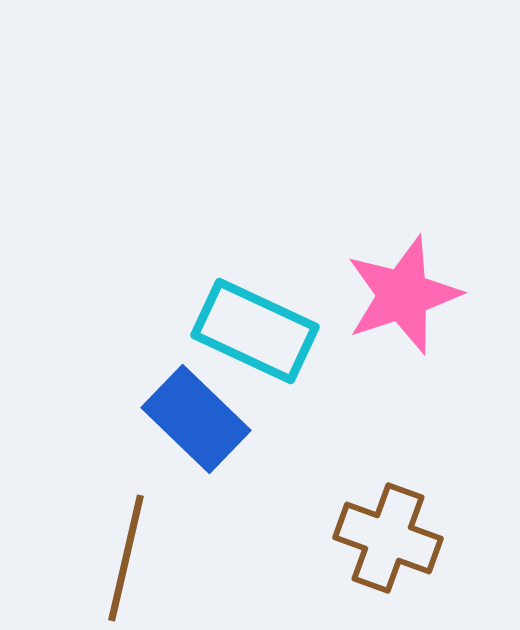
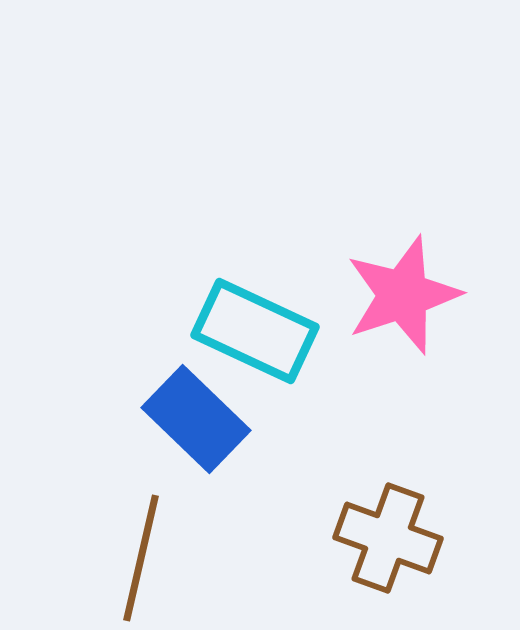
brown line: moved 15 px right
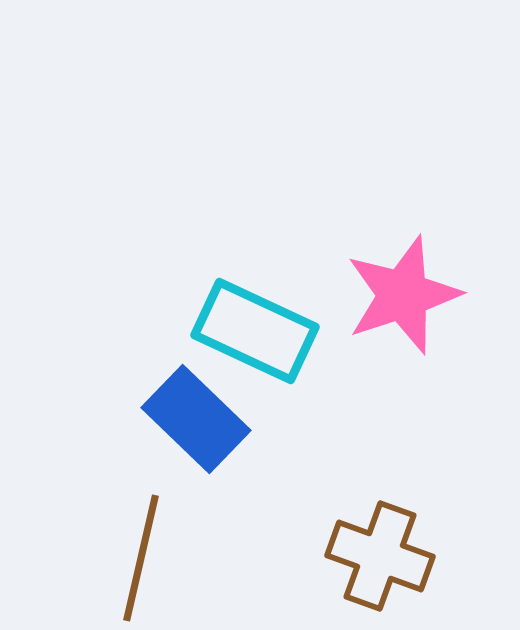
brown cross: moved 8 px left, 18 px down
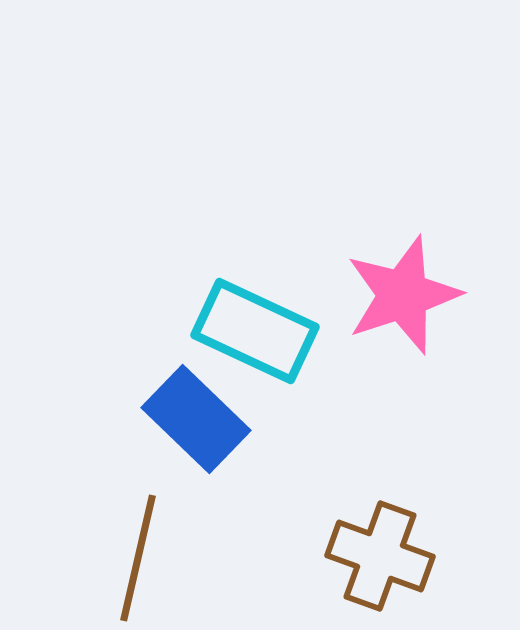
brown line: moved 3 px left
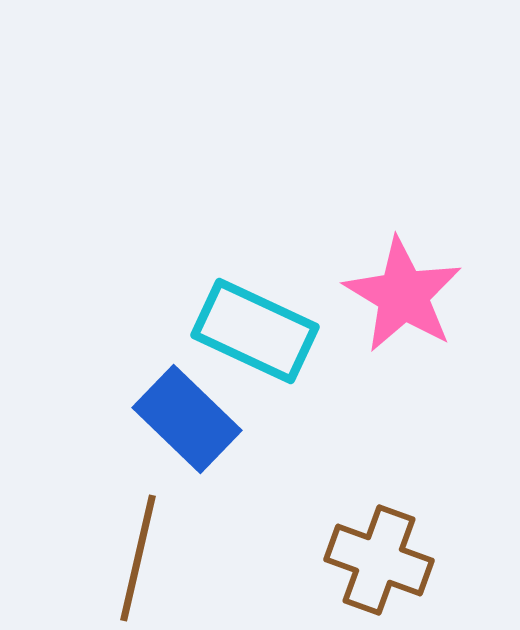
pink star: rotated 23 degrees counterclockwise
blue rectangle: moved 9 px left
brown cross: moved 1 px left, 4 px down
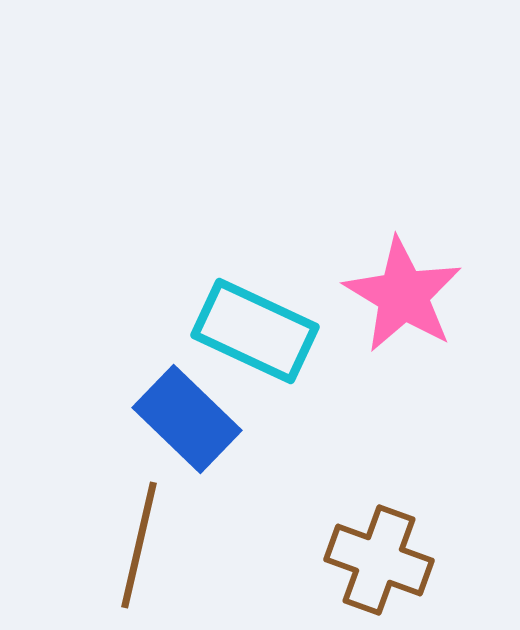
brown line: moved 1 px right, 13 px up
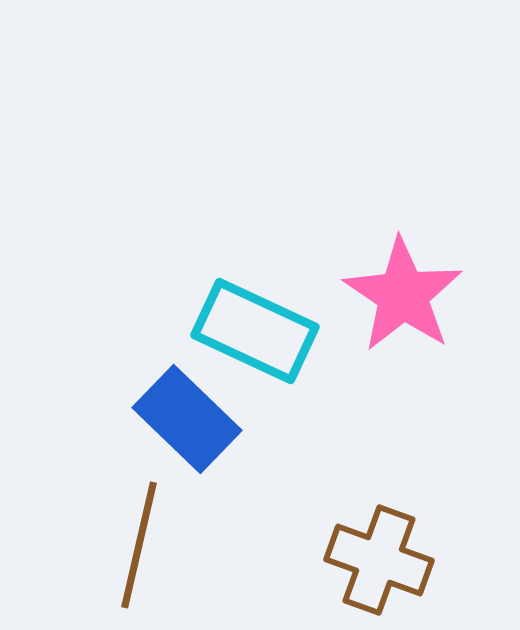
pink star: rotated 3 degrees clockwise
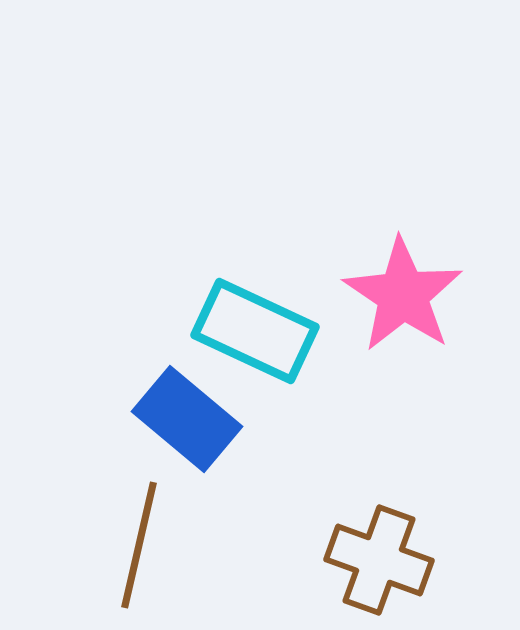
blue rectangle: rotated 4 degrees counterclockwise
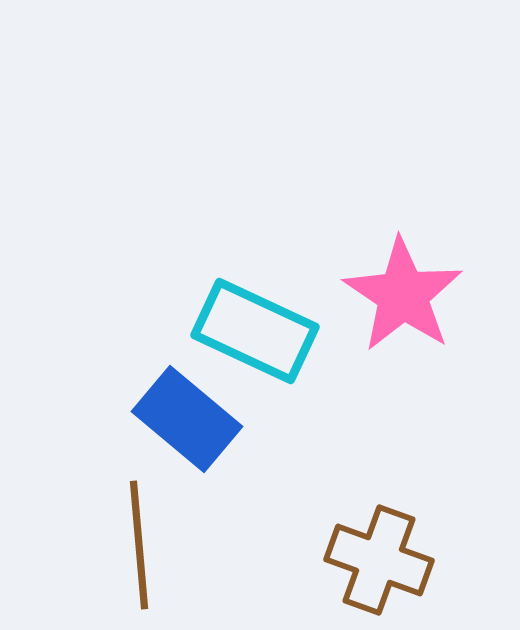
brown line: rotated 18 degrees counterclockwise
